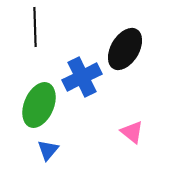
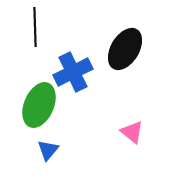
blue cross: moved 9 px left, 5 px up
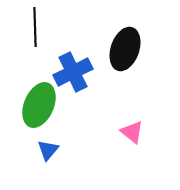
black ellipse: rotated 12 degrees counterclockwise
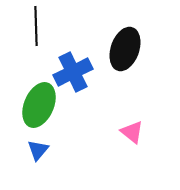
black line: moved 1 px right, 1 px up
blue triangle: moved 10 px left
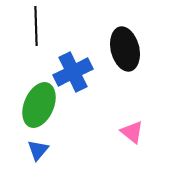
black ellipse: rotated 33 degrees counterclockwise
